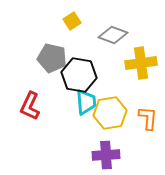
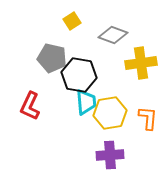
purple cross: moved 4 px right
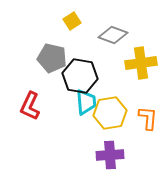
black hexagon: moved 1 px right, 1 px down
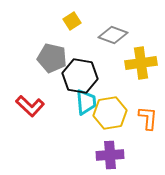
red L-shape: rotated 72 degrees counterclockwise
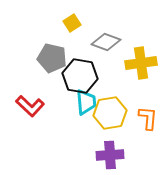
yellow square: moved 2 px down
gray diamond: moved 7 px left, 7 px down
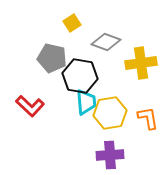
orange L-shape: rotated 15 degrees counterclockwise
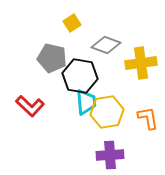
gray diamond: moved 3 px down
yellow hexagon: moved 3 px left, 1 px up
